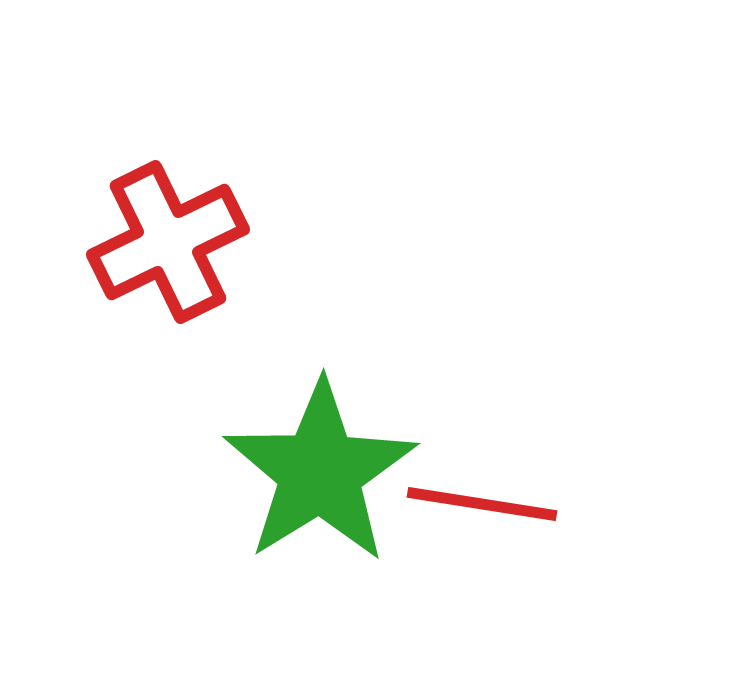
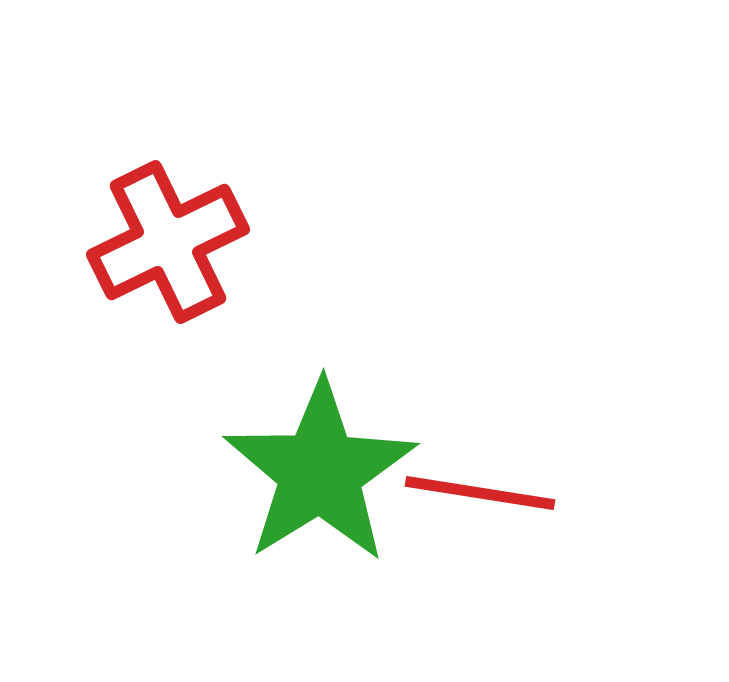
red line: moved 2 px left, 11 px up
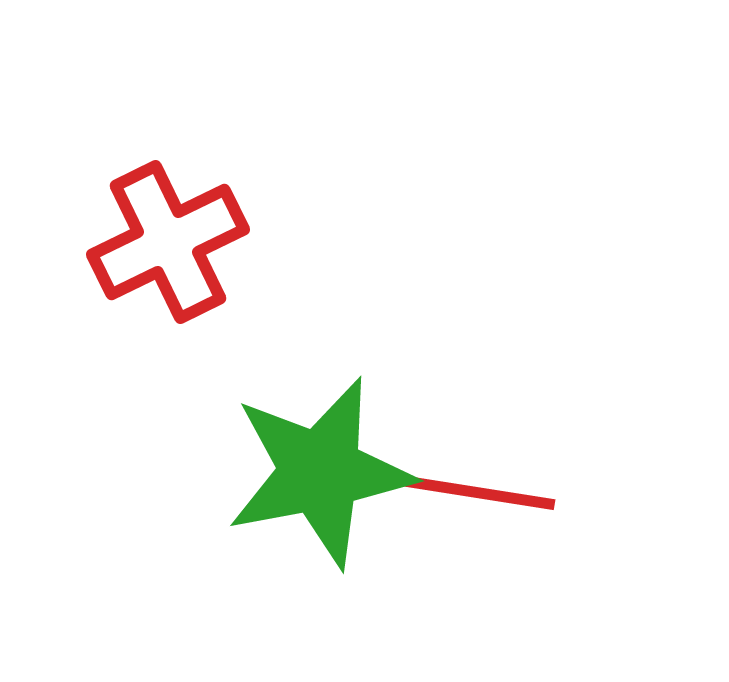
green star: rotated 21 degrees clockwise
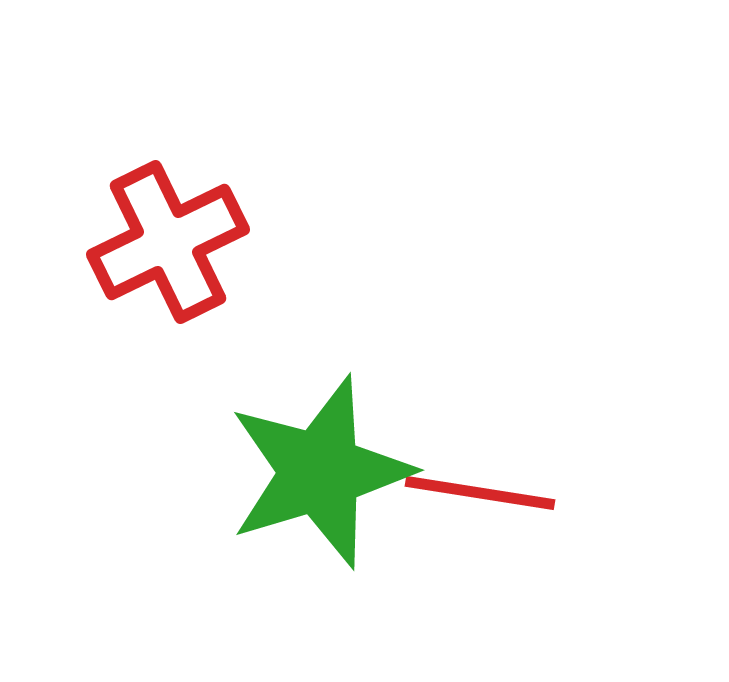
green star: rotated 6 degrees counterclockwise
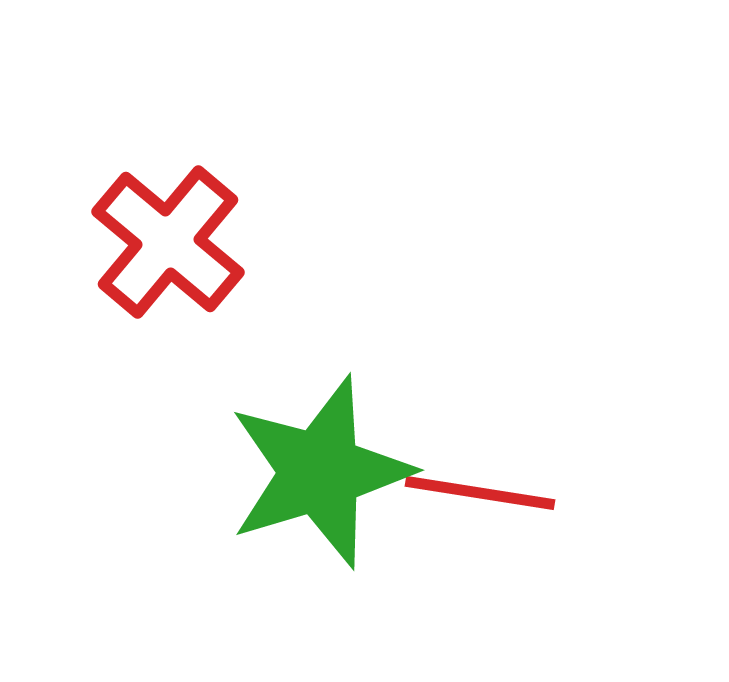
red cross: rotated 24 degrees counterclockwise
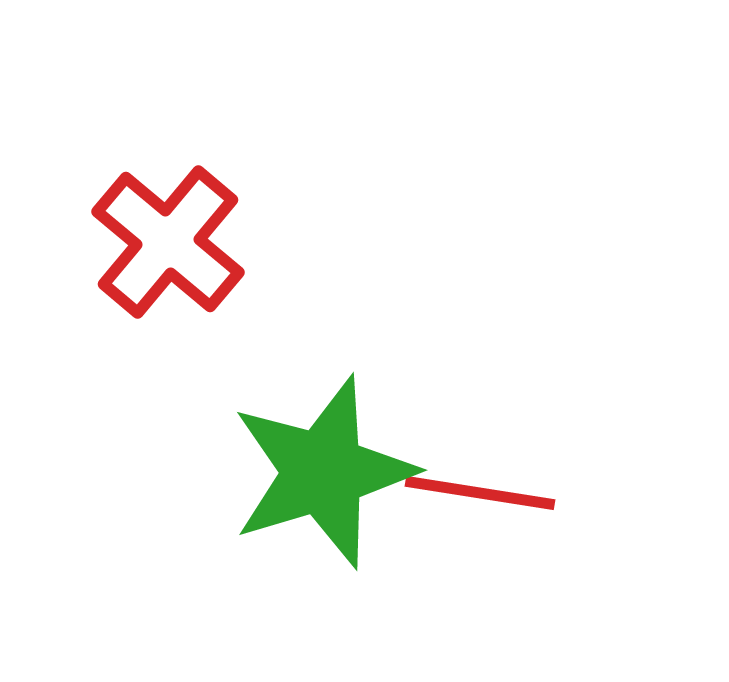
green star: moved 3 px right
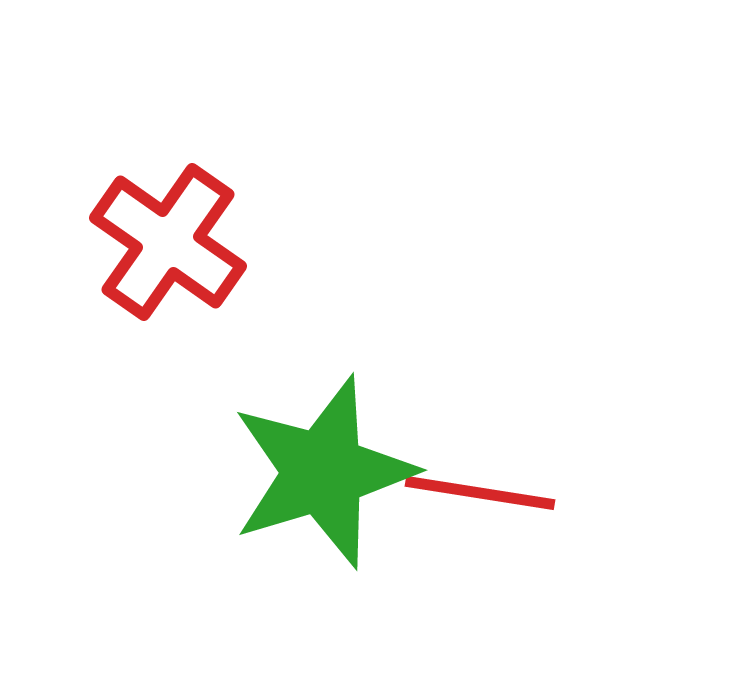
red cross: rotated 5 degrees counterclockwise
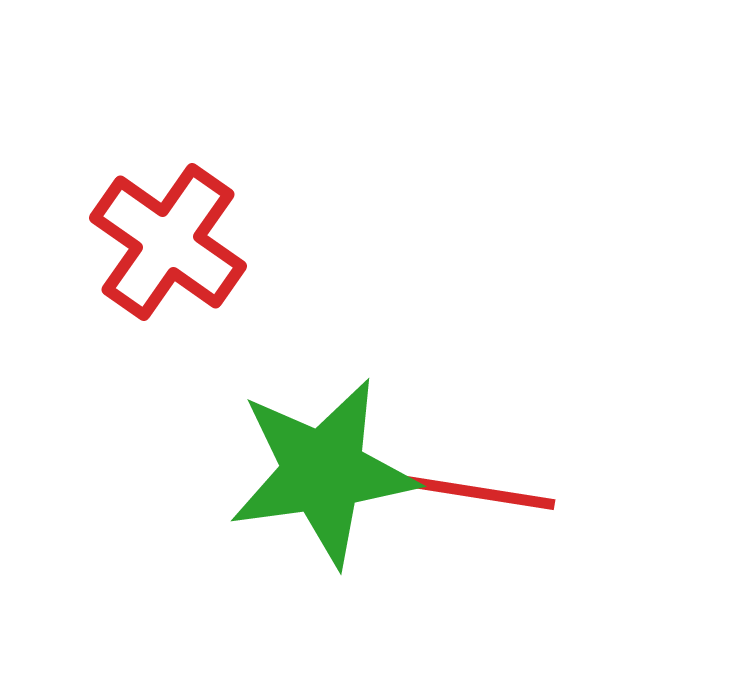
green star: rotated 9 degrees clockwise
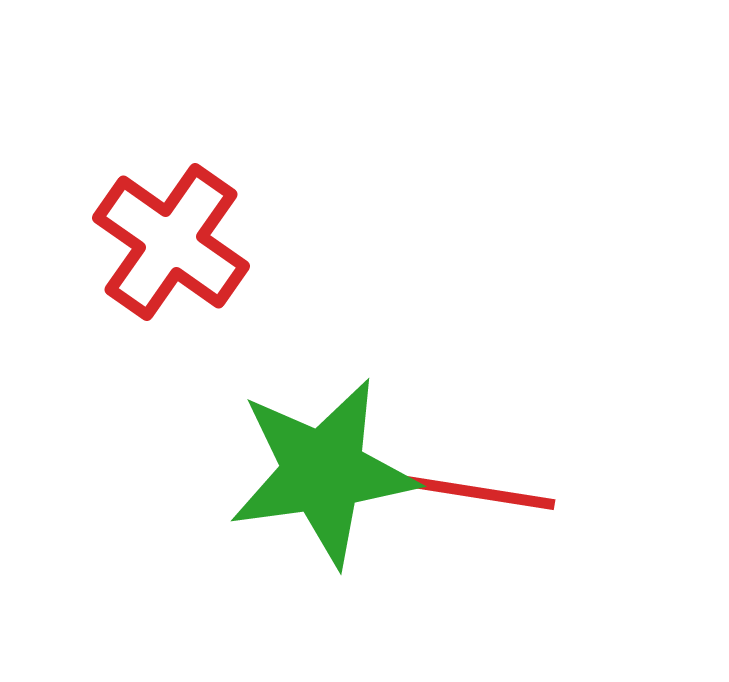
red cross: moved 3 px right
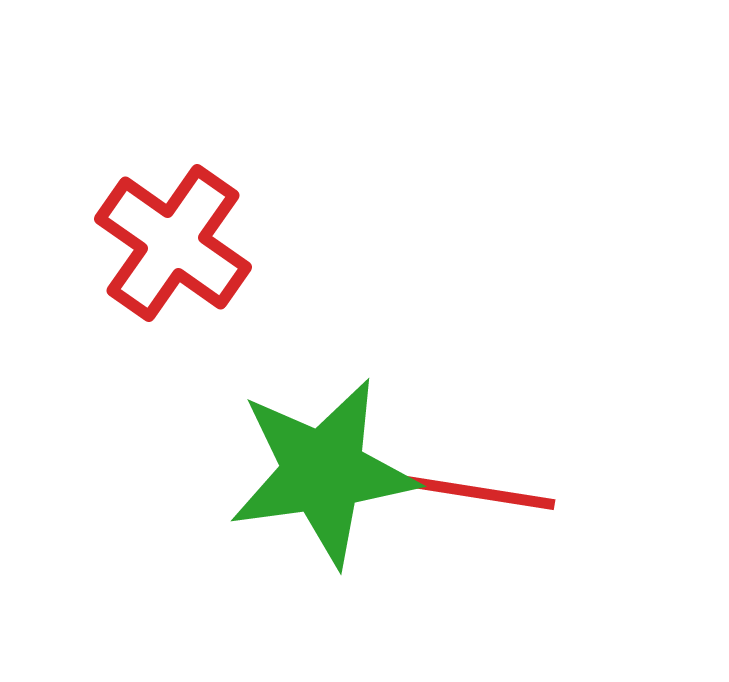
red cross: moved 2 px right, 1 px down
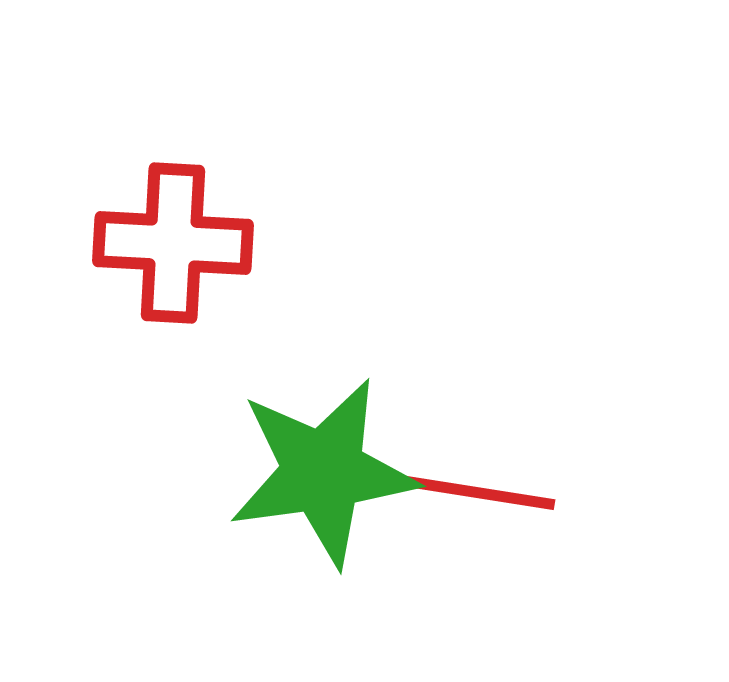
red cross: rotated 32 degrees counterclockwise
